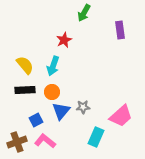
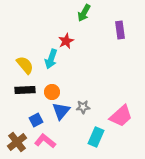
red star: moved 2 px right, 1 px down
cyan arrow: moved 2 px left, 7 px up
brown cross: rotated 18 degrees counterclockwise
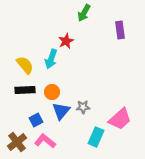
pink trapezoid: moved 1 px left, 3 px down
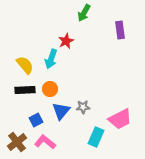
orange circle: moved 2 px left, 3 px up
pink trapezoid: rotated 15 degrees clockwise
pink L-shape: moved 1 px down
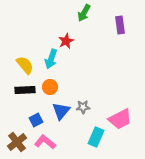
purple rectangle: moved 5 px up
orange circle: moved 2 px up
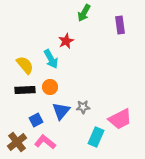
cyan arrow: rotated 48 degrees counterclockwise
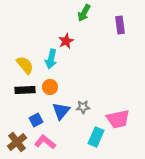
cyan arrow: rotated 42 degrees clockwise
pink trapezoid: moved 2 px left; rotated 15 degrees clockwise
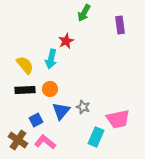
orange circle: moved 2 px down
gray star: rotated 24 degrees clockwise
brown cross: moved 1 px right, 2 px up; rotated 18 degrees counterclockwise
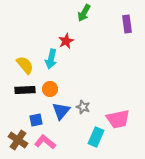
purple rectangle: moved 7 px right, 1 px up
blue square: rotated 16 degrees clockwise
